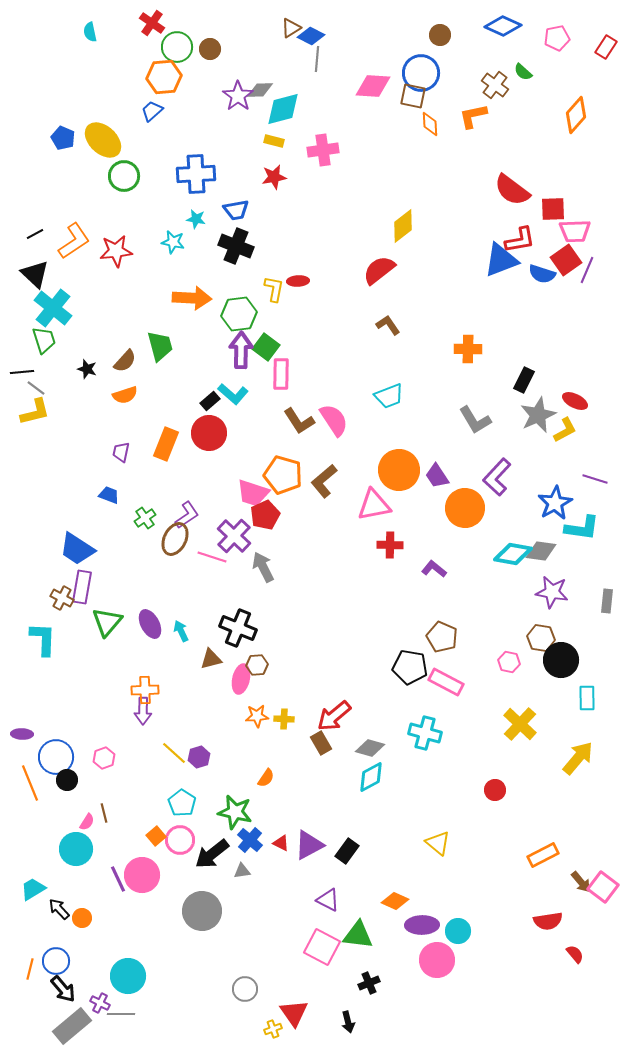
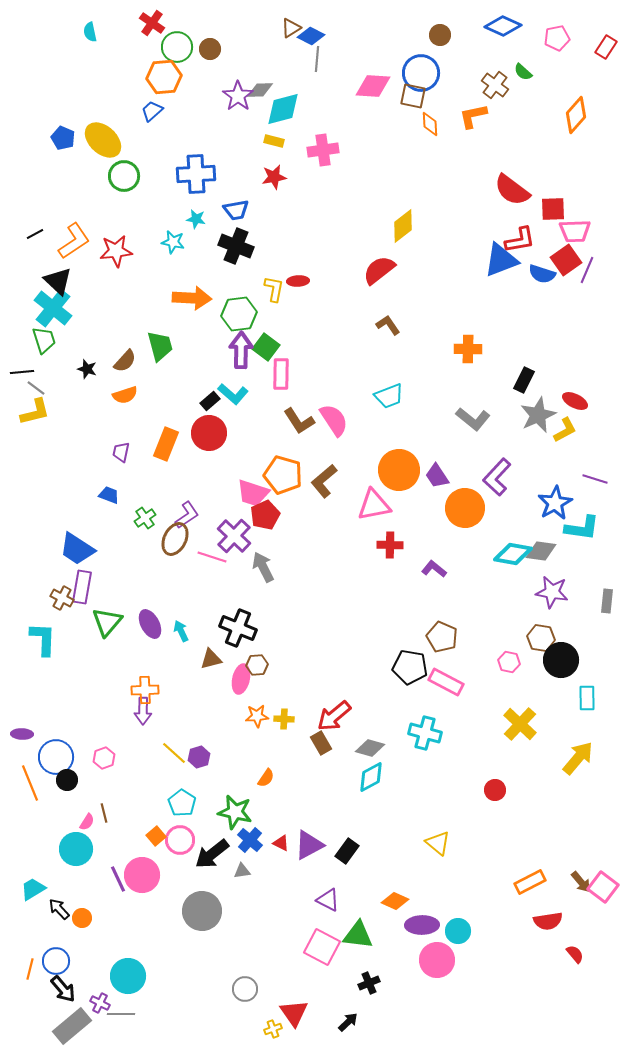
black triangle at (35, 274): moved 23 px right, 7 px down
gray L-shape at (475, 420): moved 2 px left, 1 px up; rotated 20 degrees counterclockwise
orange rectangle at (543, 855): moved 13 px left, 27 px down
black arrow at (348, 1022): rotated 120 degrees counterclockwise
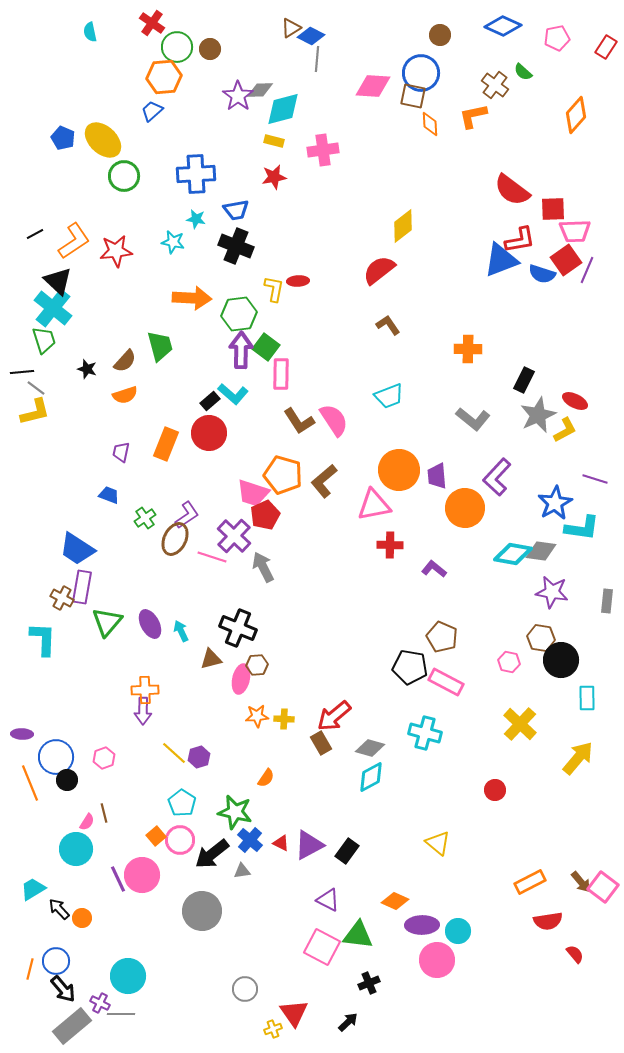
purple trapezoid at (437, 476): rotated 28 degrees clockwise
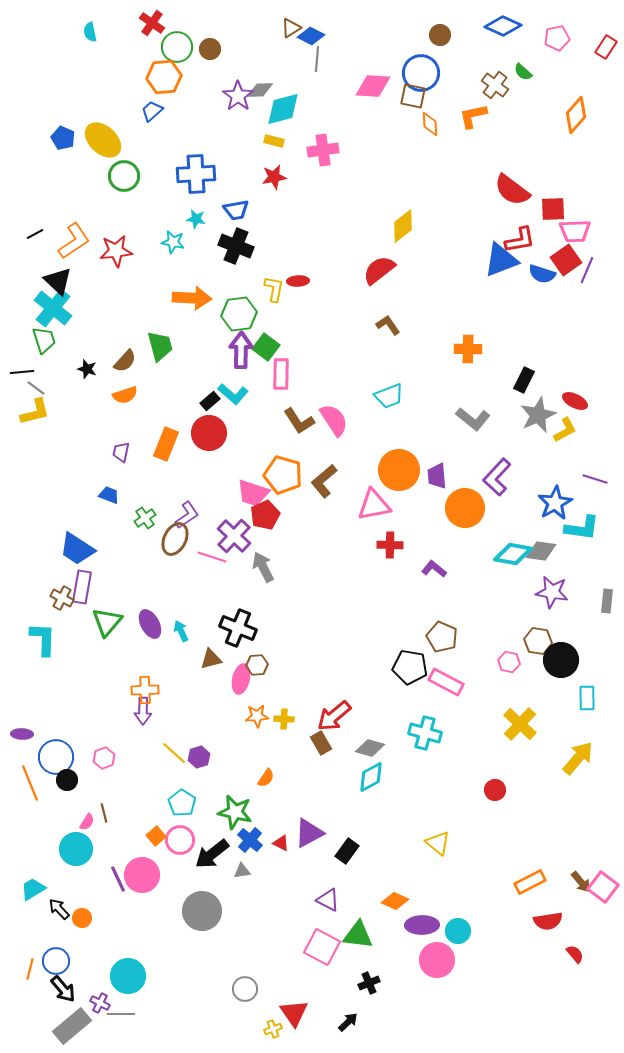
brown hexagon at (541, 638): moved 3 px left, 3 px down
purple triangle at (309, 845): moved 12 px up
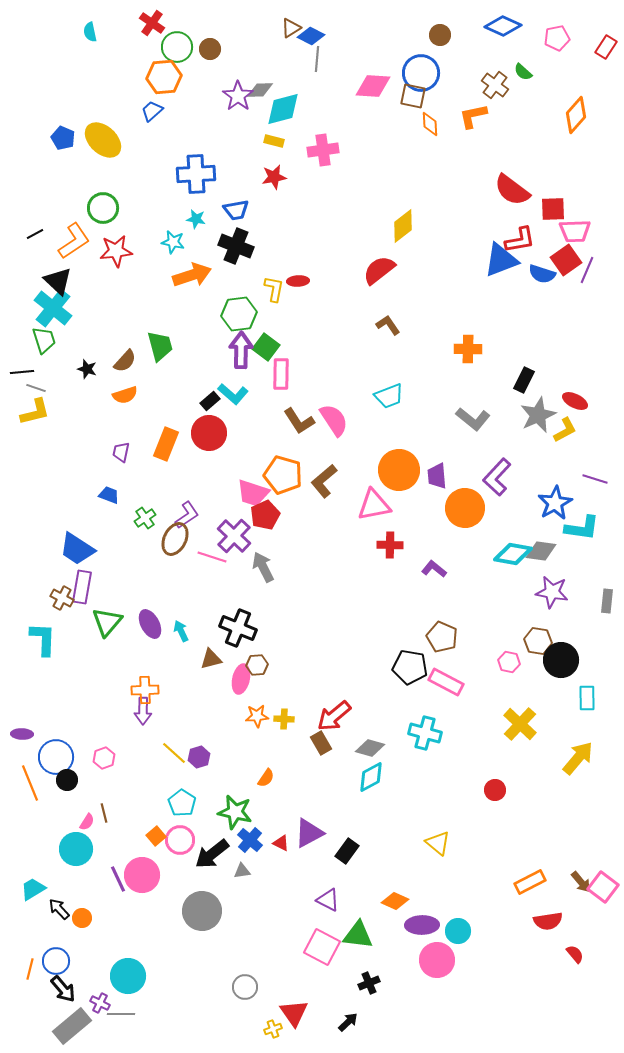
green circle at (124, 176): moved 21 px left, 32 px down
orange arrow at (192, 298): moved 23 px up; rotated 21 degrees counterclockwise
gray line at (36, 388): rotated 18 degrees counterclockwise
gray circle at (245, 989): moved 2 px up
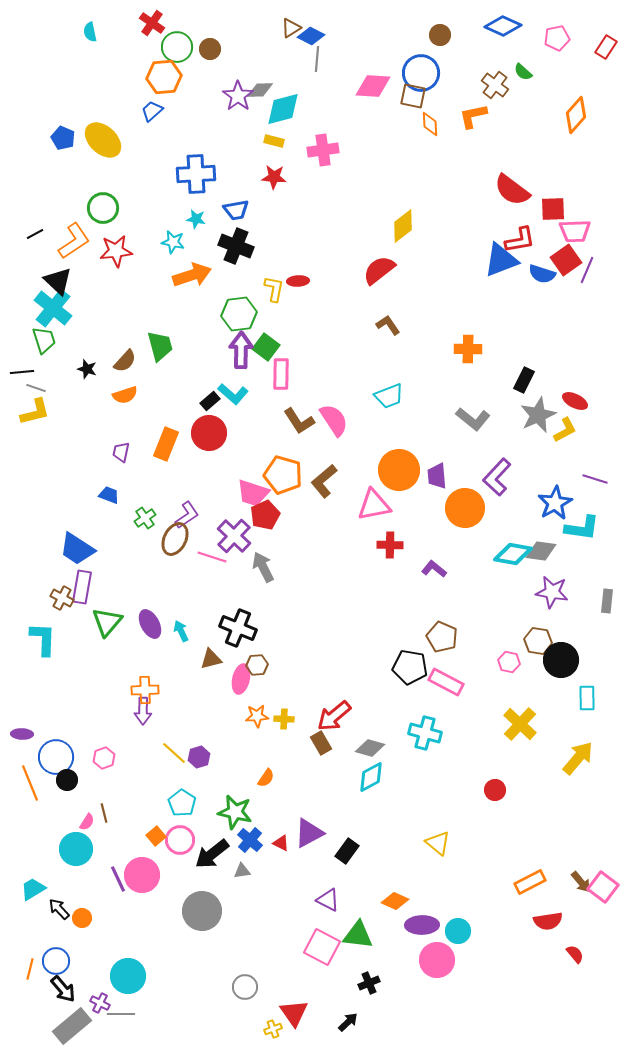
red star at (274, 177): rotated 15 degrees clockwise
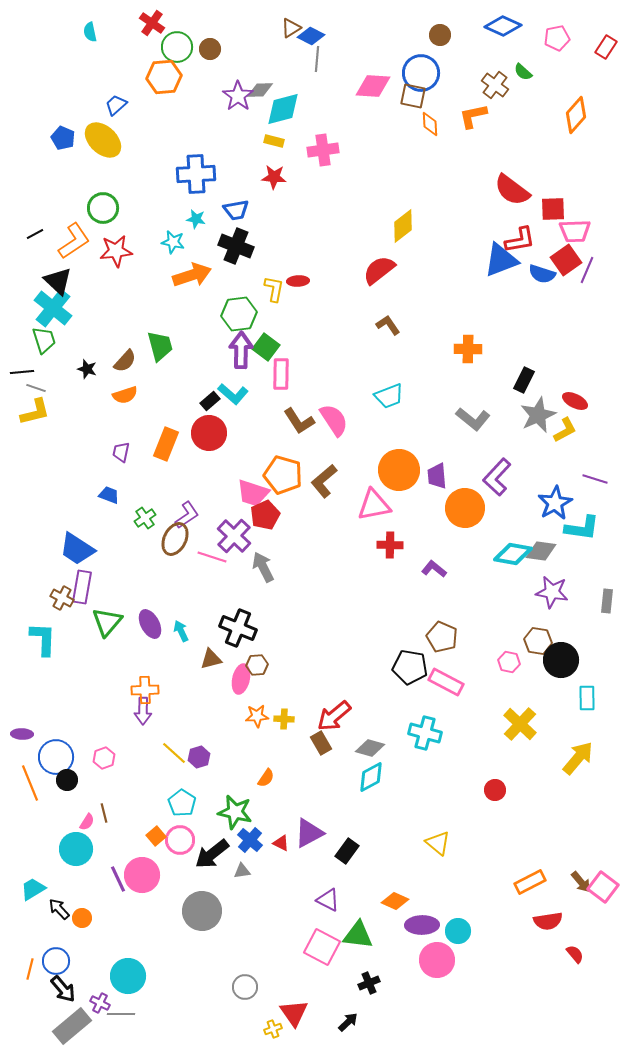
blue trapezoid at (152, 111): moved 36 px left, 6 px up
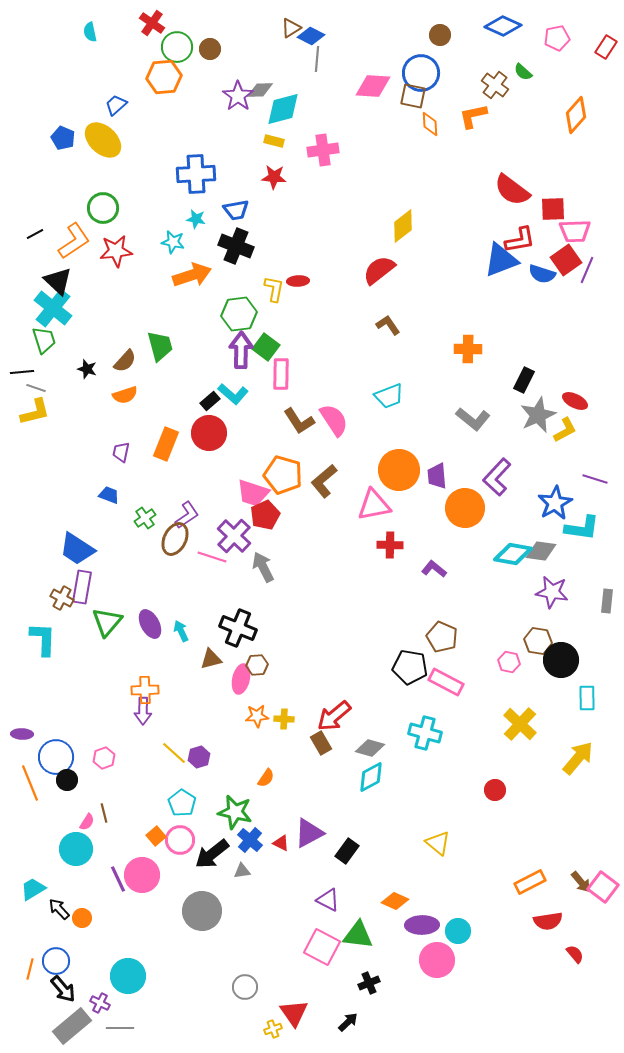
gray line at (121, 1014): moved 1 px left, 14 px down
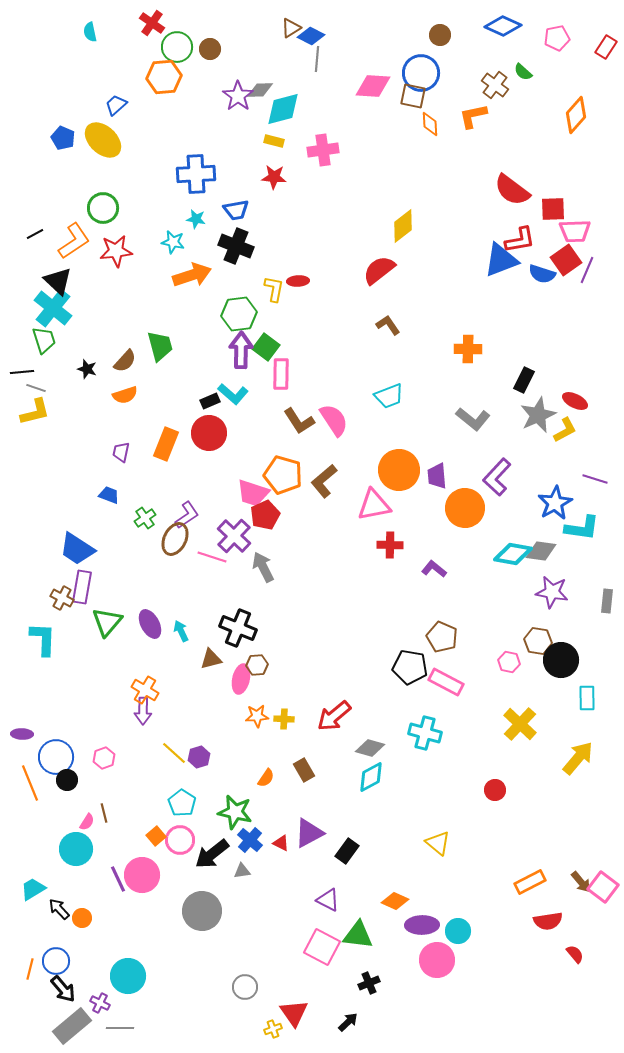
black rectangle at (210, 401): rotated 18 degrees clockwise
orange cross at (145, 690): rotated 32 degrees clockwise
brown rectangle at (321, 743): moved 17 px left, 27 px down
